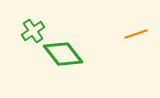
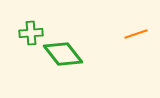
green cross: moved 2 px left, 2 px down; rotated 30 degrees clockwise
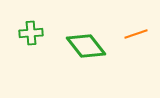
green diamond: moved 23 px right, 8 px up
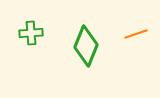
green diamond: rotated 60 degrees clockwise
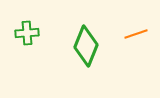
green cross: moved 4 px left
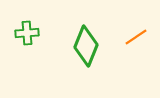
orange line: moved 3 px down; rotated 15 degrees counterclockwise
